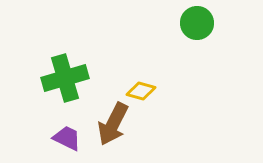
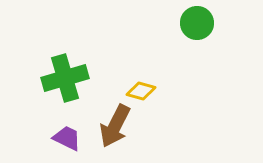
brown arrow: moved 2 px right, 2 px down
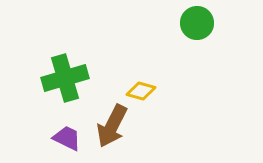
brown arrow: moved 3 px left
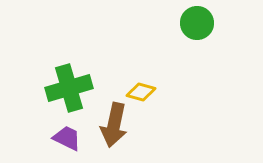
green cross: moved 4 px right, 10 px down
yellow diamond: moved 1 px down
brown arrow: moved 2 px right, 1 px up; rotated 15 degrees counterclockwise
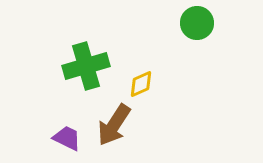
green cross: moved 17 px right, 22 px up
yellow diamond: moved 8 px up; rotated 40 degrees counterclockwise
brown arrow: rotated 21 degrees clockwise
